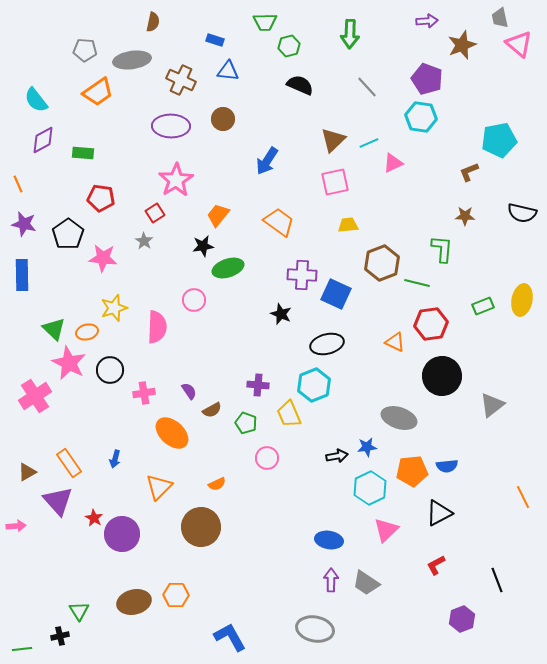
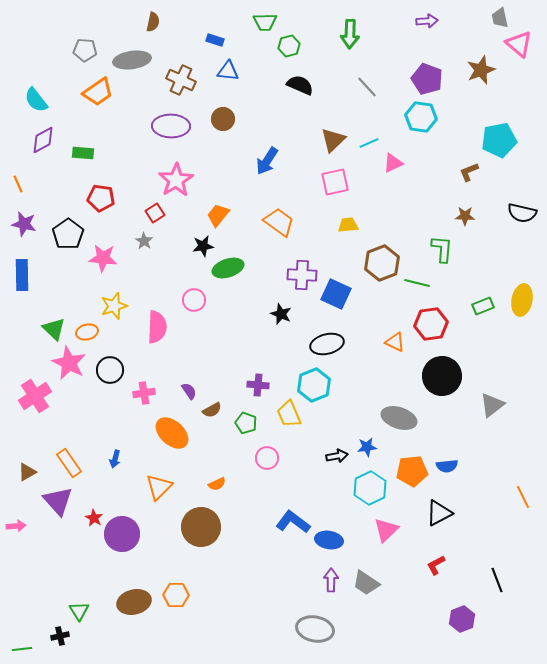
brown star at (462, 45): moved 19 px right, 25 px down
yellow star at (114, 308): moved 2 px up
blue L-shape at (230, 637): moved 63 px right, 115 px up; rotated 24 degrees counterclockwise
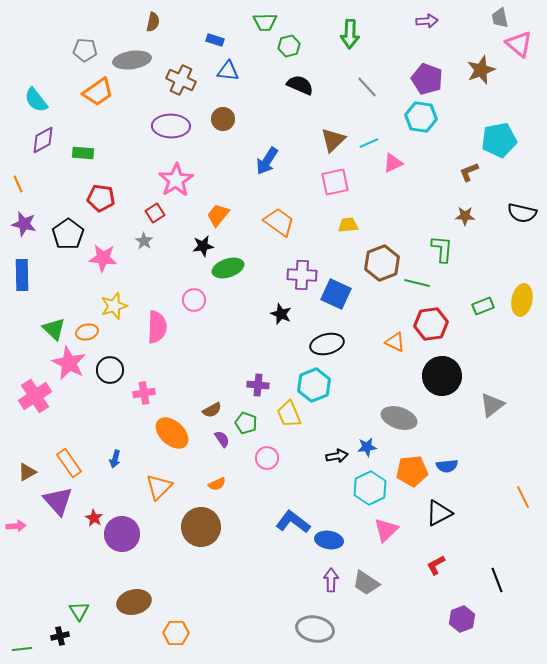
purple semicircle at (189, 391): moved 33 px right, 48 px down
orange hexagon at (176, 595): moved 38 px down
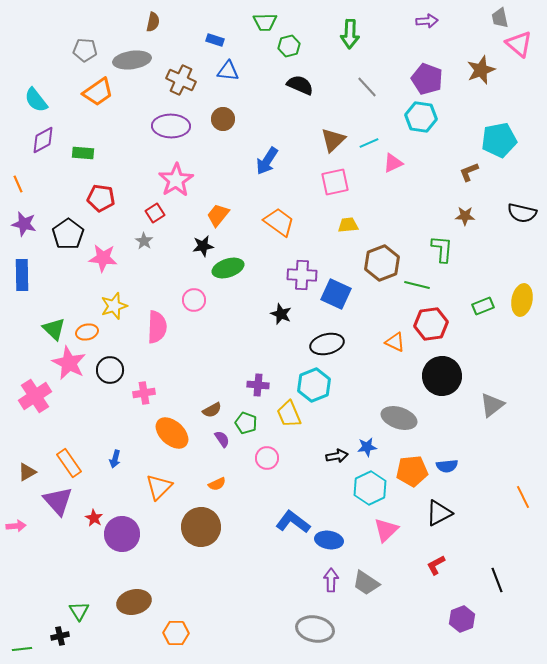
green line at (417, 283): moved 2 px down
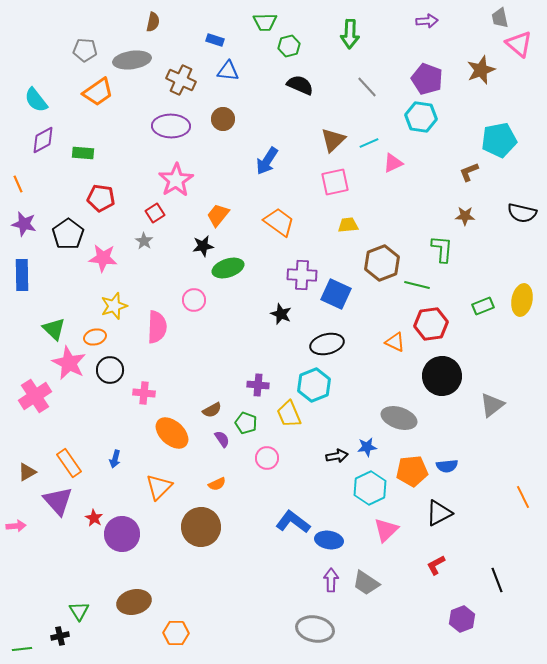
orange ellipse at (87, 332): moved 8 px right, 5 px down
pink cross at (144, 393): rotated 15 degrees clockwise
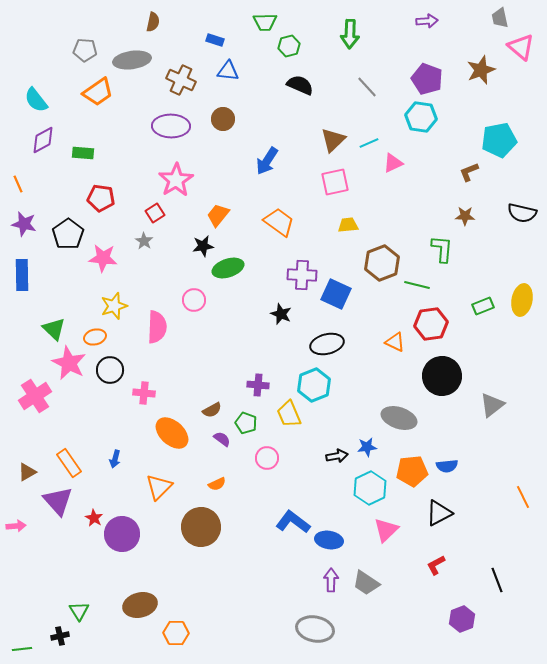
pink triangle at (519, 44): moved 2 px right, 3 px down
purple semicircle at (222, 439): rotated 18 degrees counterclockwise
brown ellipse at (134, 602): moved 6 px right, 3 px down
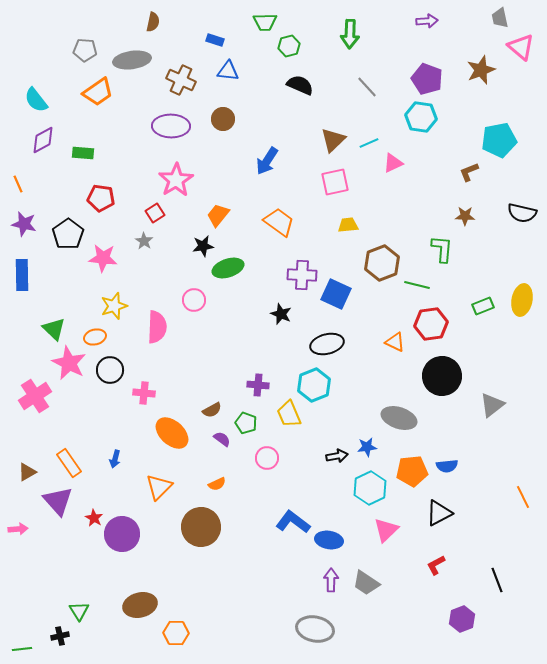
pink arrow at (16, 526): moved 2 px right, 3 px down
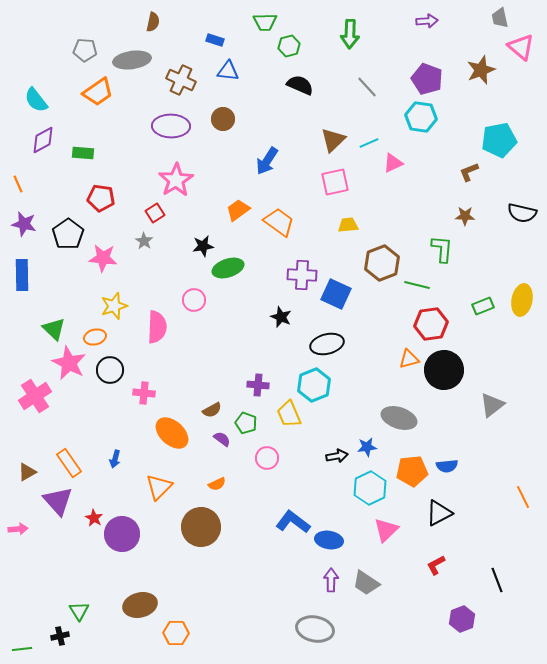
orange trapezoid at (218, 215): moved 20 px right, 5 px up; rotated 15 degrees clockwise
black star at (281, 314): moved 3 px down
orange triangle at (395, 342): moved 14 px right, 17 px down; rotated 40 degrees counterclockwise
black circle at (442, 376): moved 2 px right, 6 px up
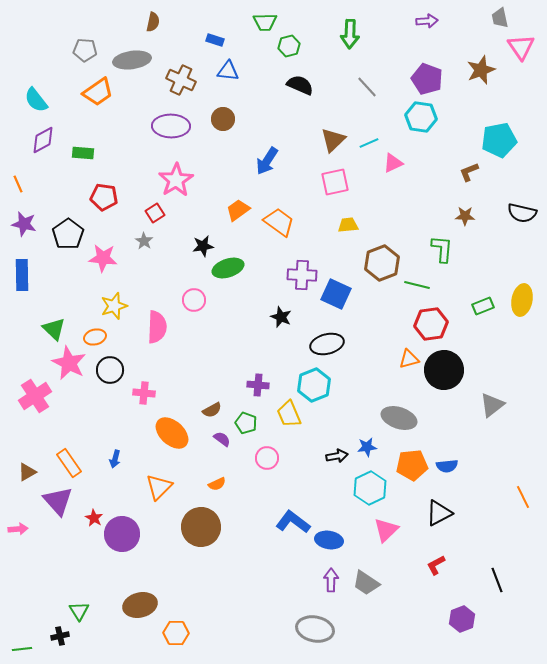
pink triangle at (521, 47): rotated 16 degrees clockwise
red pentagon at (101, 198): moved 3 px right, 1 px up
orange pentagon at (412, 471): moved 6 px up
